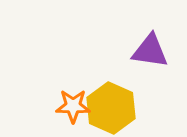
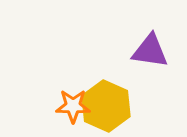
yellow hexagon: moved 5 px left, 2 px up
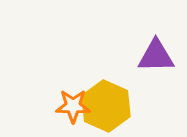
purple triangle: moved 6 px right, 5 px down; rotated 9 degrees counterclockwise
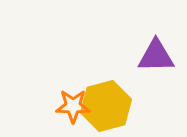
yellow hexagon: rotated 21 degrees clockwise
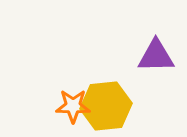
yellow hexagon: rotated 9 degrees clockwise
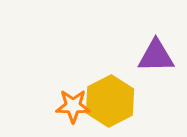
yellow hexagon: moved 4 px right, 5 px up; rotated 21 degrees counterclockwise
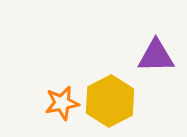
orange star: moved 11 px left, 3 px up; rotated 12 degrees counterclockwise
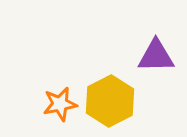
orange star: moved 2 px left, 1 px down
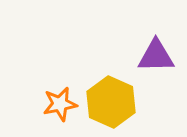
yellow hexagon: moved 1 px right, 1 px down; rotated 9 degrees counterclockwise
